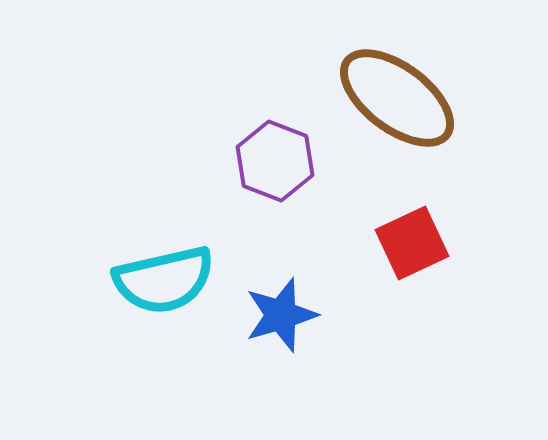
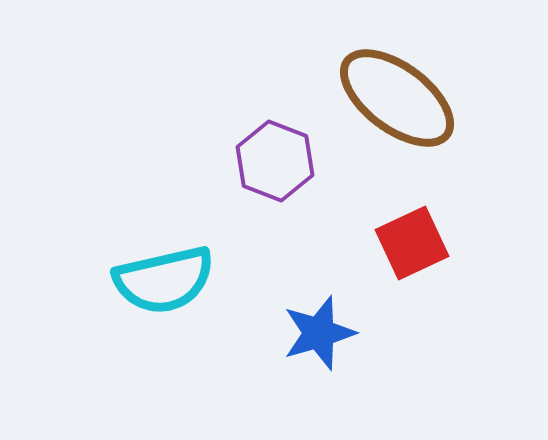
blue star: moved 38 px right, 18 px down
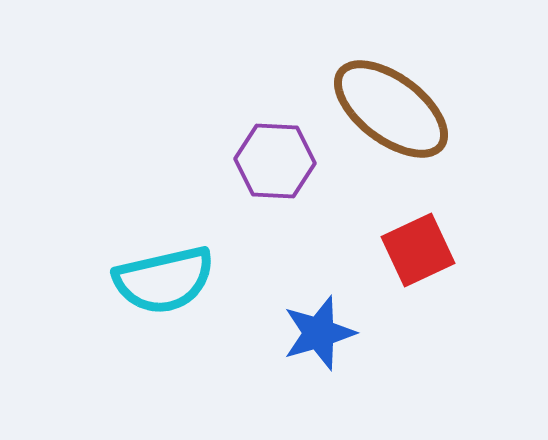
brown ellipse: moved 6 px left, 11 px down
purple hexagon: rotated 18 degrees counterclockwise
red square: moved 6 px right, 7 px down
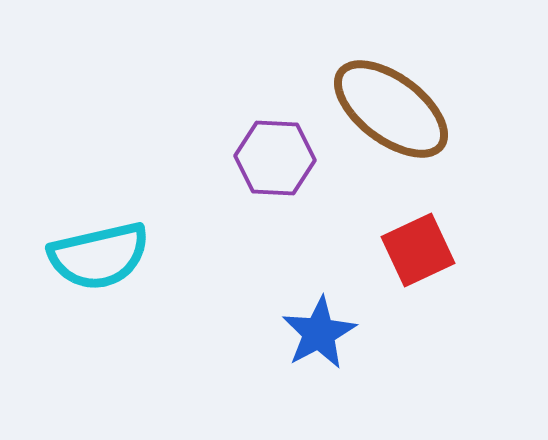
purple hexagon: moved 3 px up
cyan semicircle: moved 65 px left, 24 px up
blue star: rotated 12 degrees counterclockwise
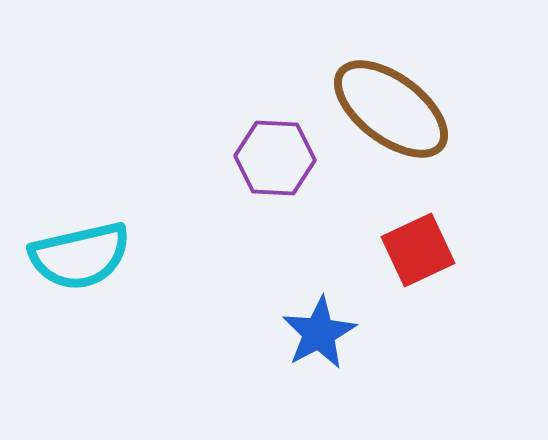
cyan semicircle: moved 19 px left
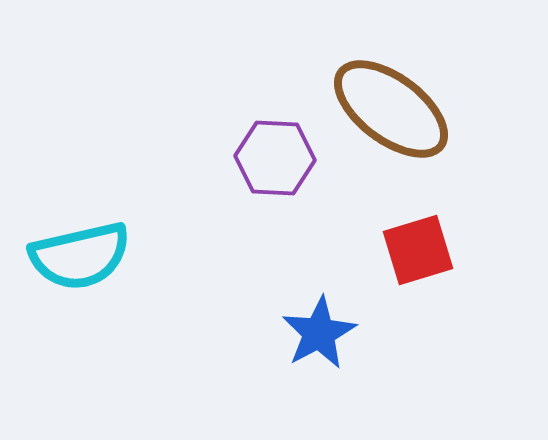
red square: rotated 8 degrees clockwise
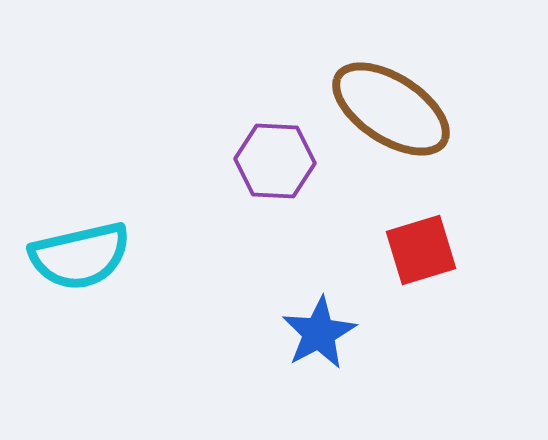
brown ellipse: rotated 4 degrees counterclockwise
purple hexagon: moved 3 px down
red square: moved 3 px right
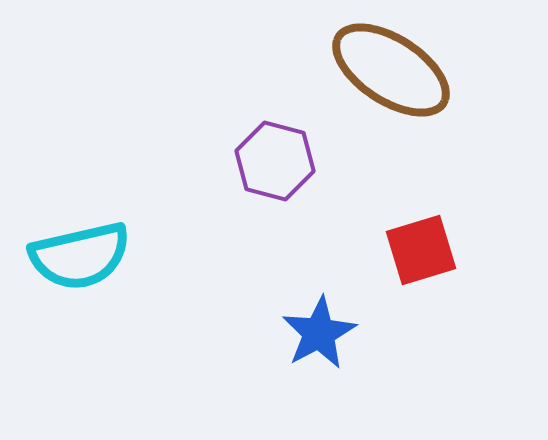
brown ellipse: moved 39 px up
purple hexagon: rotated 12 degrees clockwise
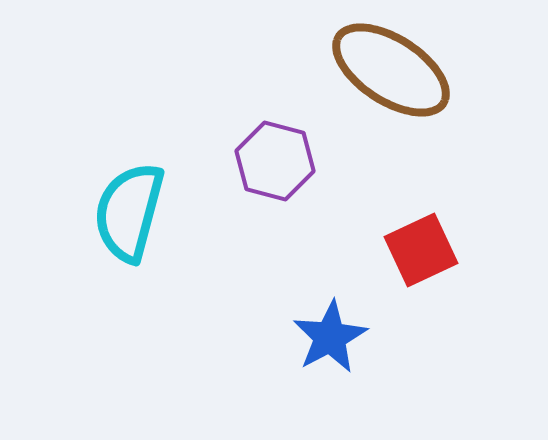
red square: rotated 8 degrees counterclockwise
cyan semicircle: moved 49 px right, 44 px up; rotated 118 degrees clockwise
blue star: moved 11 px right, 4 px down
